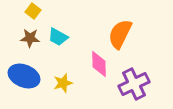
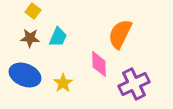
cyan trapezoid: rotated 95 degrees counterclockwise
blue ellipse: moved 1 px right, 1 px up
yellow star: rotated 18 degrees counterclockwise
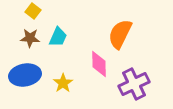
blue ellipse: rotated 32 degrees counterclockwise
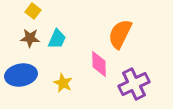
cyan trapezoid: moved 1 px left, 2 px down
blue ellipse: moved 4 px left
yellow star: rotated 12 degrees counterclockwise
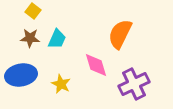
pink diamond: moved 3 px left, 1 px down; rotated 16 degrees counterclockwise
yellow star: moved 2 px left, 1 px down
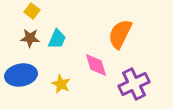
yellow square: moved 1 px left
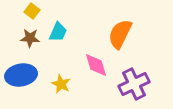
cyan trapezoid: moved 1 px right, 7 px up
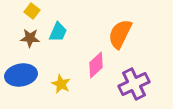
pink diamond: rotated 64 degrees clockwise
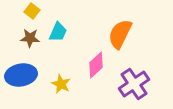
purple cross: rotated 8 degrees counterclockwise
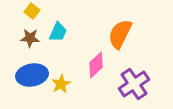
blue ellipse: moved 11 px right
yellow star: rotated 18 degrees clockwise
